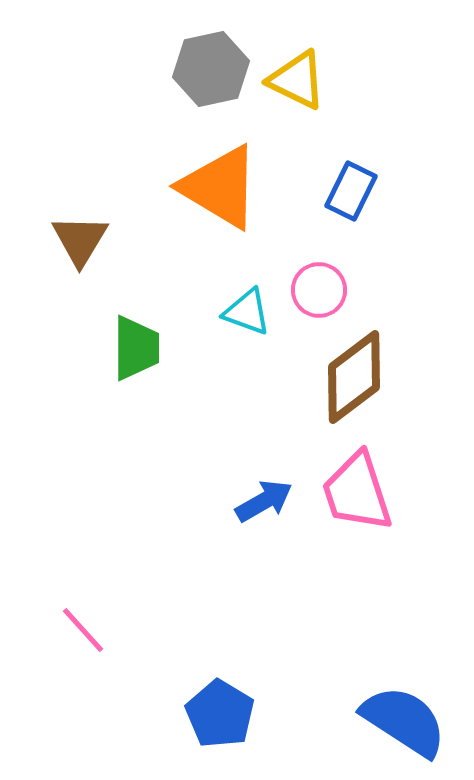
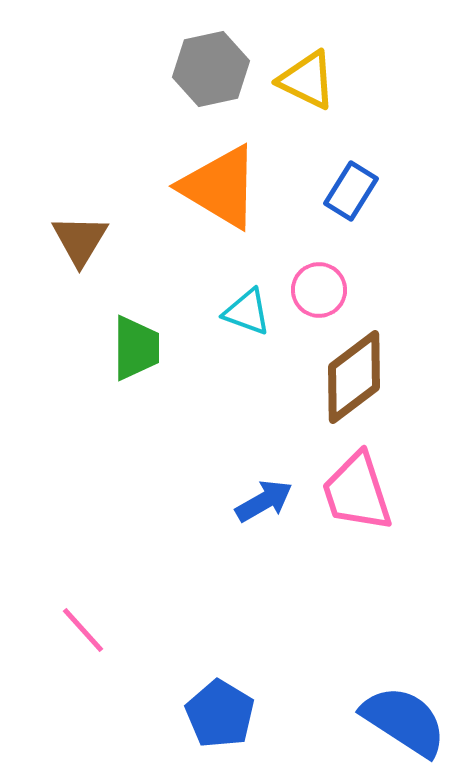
yellow triangle: moved 10 px right
blue rectangle: rotated 6 degrees clockwise
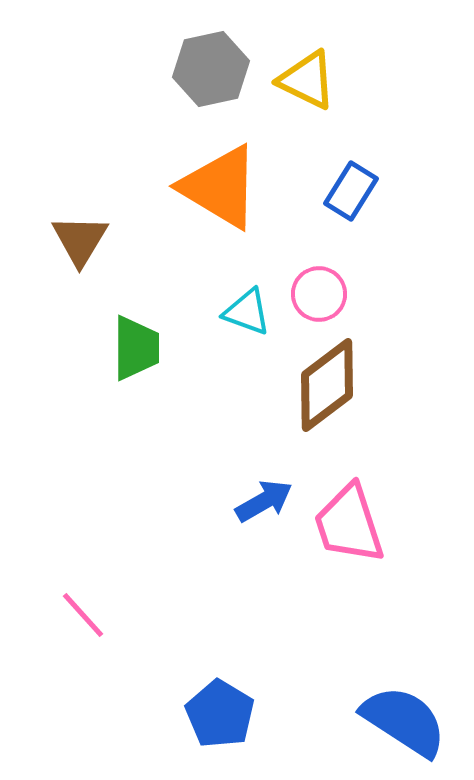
pink circle: moved 4 px down
brown diamond: moved 27 px left, 8 px down
pink trapezoid: moved 8 px left, 32 px down
pink line: moved 15 px up
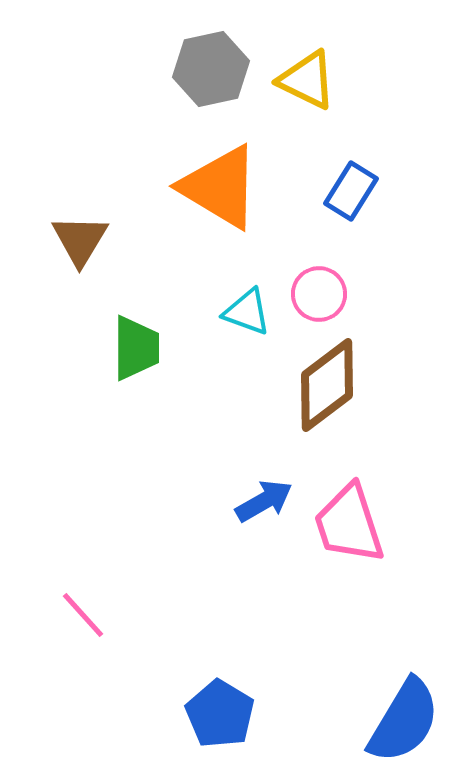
blue semicircle: rotated 88 degrees clockwise
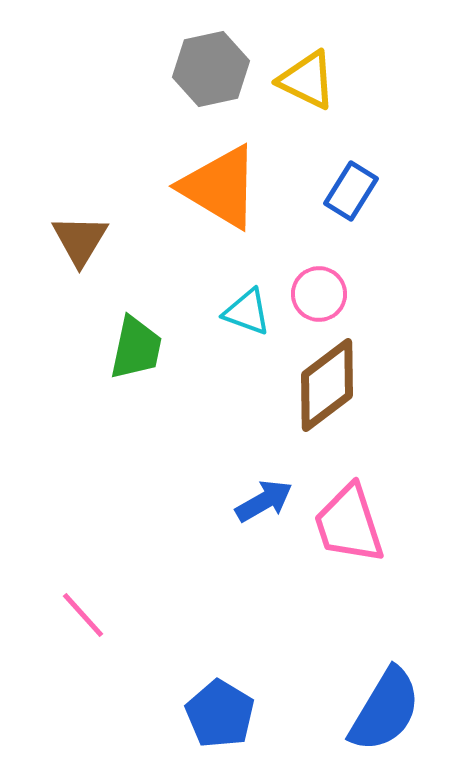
green trapezoid: rotated 12 degrees clockwise
blue semicircle: moved 19 px left, 11 px up
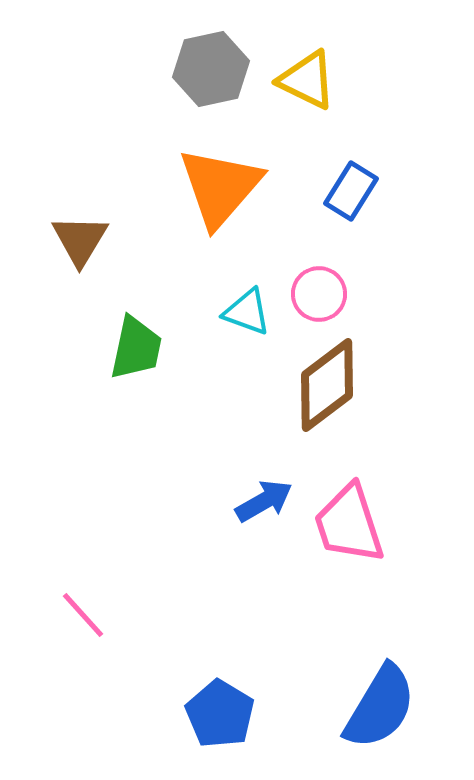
orange triangle: rotated 40 degrees clockwise
blue semicircle: moved 5 px left, 3 px up
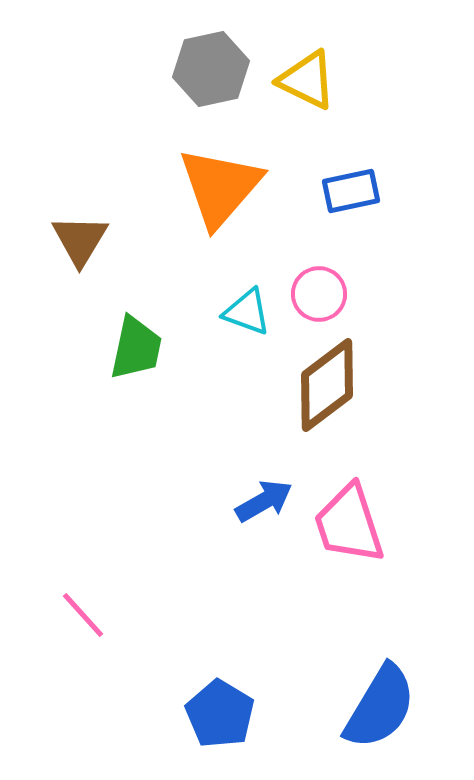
blue rectangle: rotated 46 degrees clockwise
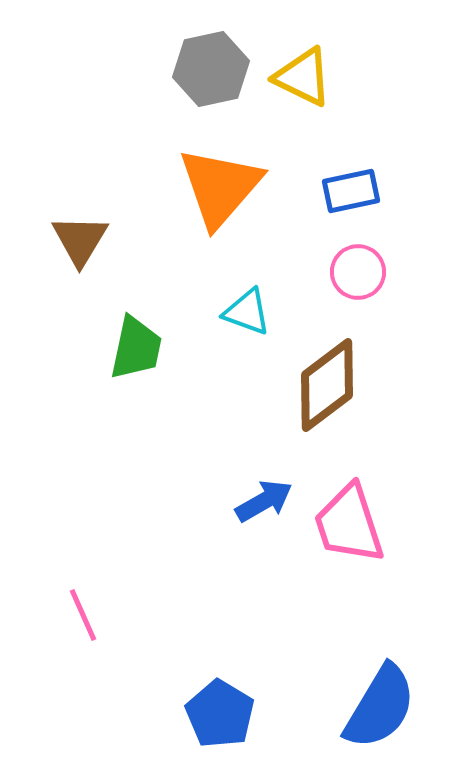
yellow triangle: moved 4 px left, 3 px up
pink circle: moved 39 px right, 22 px up
pink line: rotated 18 degrees clockwise
